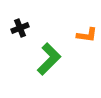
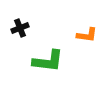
green L-shape: moved 1 px left, 2 px down; rotated 52 degrees clockwise
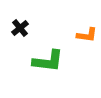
black cross: rotated 18 degrees counterclockwise
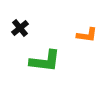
green L-shape: moved 3 px left
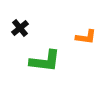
orange L-shape: moved 1 px left, 2 px down
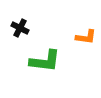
black cross: rotated 24 degrees counterclockwise
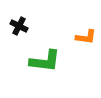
black cross: moved 1 px left, 2 px up
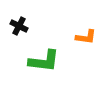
green L-shape: moved 1 px left
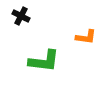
black cross: moved 2 px right, 10 px up
